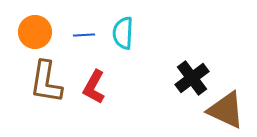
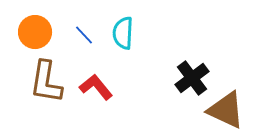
blue line: rotated 50 degrees clockwise
red L-shape: moved 2 px right; rotated 112 degrees clockwise
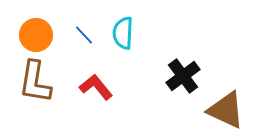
orange circle: moved 1 px right, 3 px down
black cross: moved 9 px left, 2 px up
brown L-shape: moved 11 px left
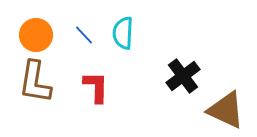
red L-shape: rotated 40 degrees clockwise
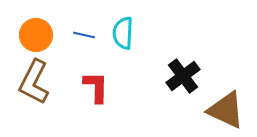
blue line: rotated 35 degrees counterclockwise
brown L-shape: moved 1 px left; rotated 18 degrees clockwise
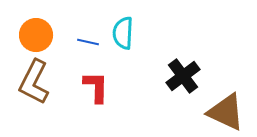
blue line: moved 4 px right, 7 px down
brown triangle: moved 2 px down
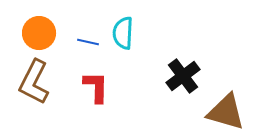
orange circle: moved 3 px right, 2 px up
brown triangle: rotated 9 degrees counterclockwise
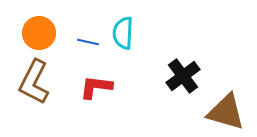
red L-shape: rotated 84 degrees counterclockwise
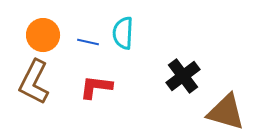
orange circle: moved 4 px right, 2 px down
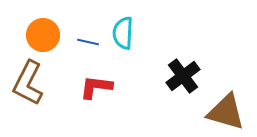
brown L-shape: moved 6 px left, 1 px down
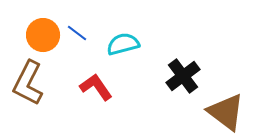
cyan semicircle: moved 11 px down; rotated 72 degrees clockwise
blue line: moved 11 px left, 9 px up; rotated 25 degrees clockwise
red L-shape: rotated 48 degrees clockwise
brown triangle: rotated 21 degrees clockwise
